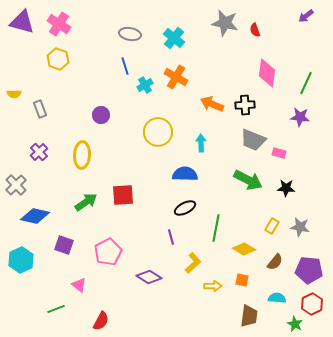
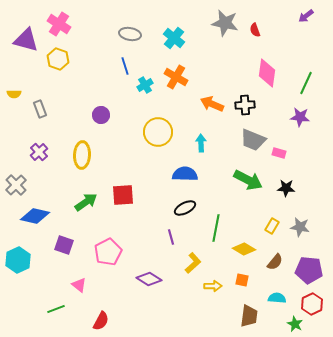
purple triangle at (22, 22): moved 4 px right, 18 px down
cyan hexagon at (21, 260): moved 3 px left
purple diamond at (149, 277): moved 2 px down
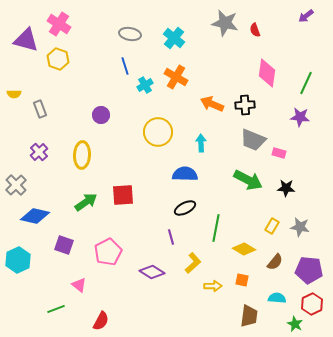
purple diamond at (149, 279): moved 3 px right, 7 px up
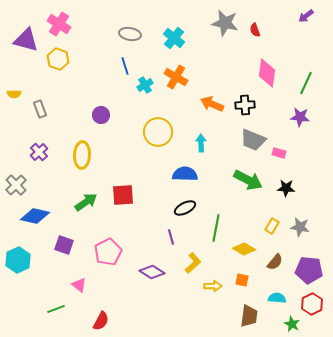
green star at (295, 324): moved 3 px left
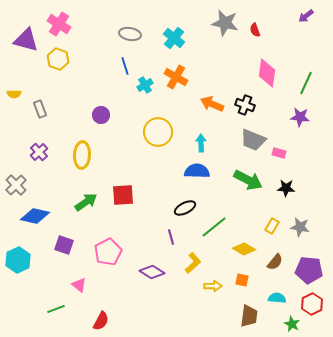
black cross at (245, 105): rotated 24 degrees clockwise
blue semicircle at (185, 174): moved 12 px right, 3 px up
green line at (216, 228): moved 2 px left, 1 px up; rotated 40 degrees clockwise
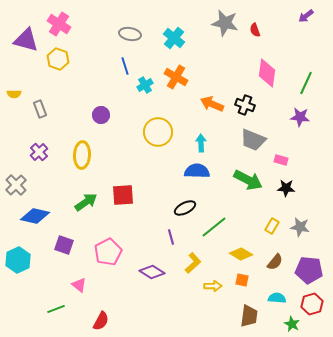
pink rectangle at (279, 153): moved 2 px right, 7 px down
yellow diamond at (244, 249): moved 3 px left, 5 px down
red hexagon at (312, 304): rotated 10 degrees clockwise
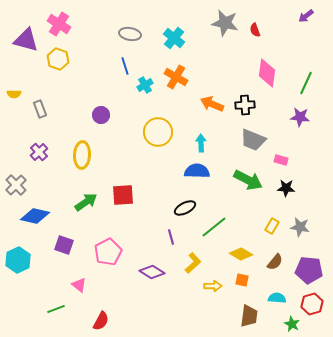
black cross at (245, 105): rotated 24 degrees counterclockwise
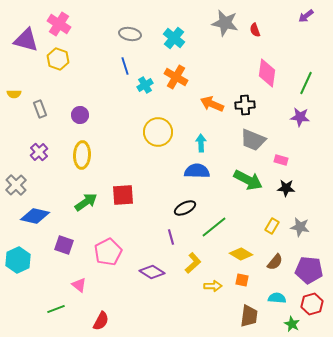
purple circle at (101, 115): moved 21 px left
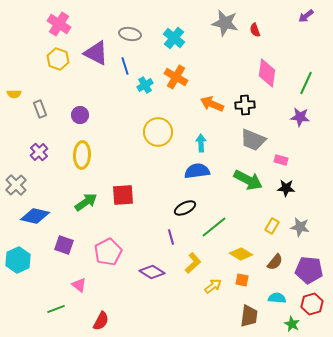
purple triangle at (26, 40): moved 70 px right, 13 px down; rotated 12 degrees clockwise
blue semicircle at (197, 171): rotated 10 degrees counterclockwise
yellow arrow at (213, 286): rotated 36 degrees counterclockwise
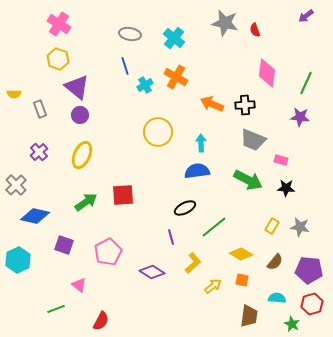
purple triangle at (96, 53): moved 19 px left, 34 px down; rotated 12 degrees clockwise
yellow ellipse at (82, 155): rotated 20 degrees clockwise
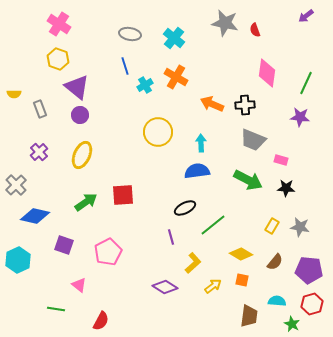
green line at (214, 227): moved 1 px left, 2 px up
purple diamond at (152, 272): moved 13 px right, 15 px down
cyan semicircle at (277, 298): moved 3 px down
green line at (56, 309): rotated 30 degrees clockwise
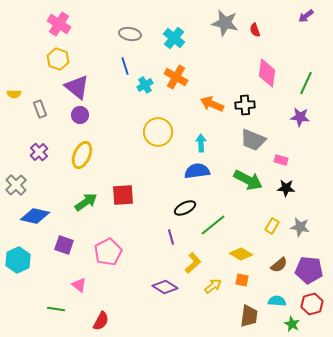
brown semicircle at (275, 262): moved 4 px right, 3 px down; rotated 12 degrees clockwise
